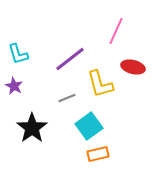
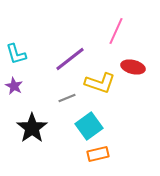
cyan L-shape: moved 2 px left
yellow L-shape: moved 1 px up; rotated 56 degrees counterclockwise
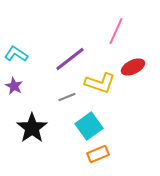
cyan L-shape: rotated 140 degrees clockwise
red ellipse: rotated 40 degrees counterclockwise
gray line: moved 1 px up
orange rectangle: rotated 10 degrees counterclockwise
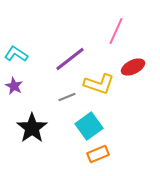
yellow L-shape: moved 1 px left, 1 px down
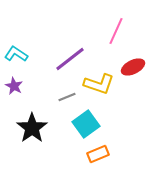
cyan square: moved 3 px left, 2 px up
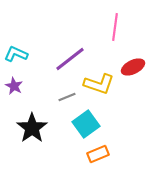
pink line: moved 1 px left, 4 px up; rotated 16 degrees counterclockwise
cyan L-shape: rotated 10 degrees counterclockwise
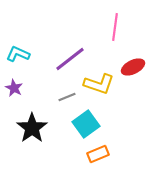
cyan L-shape: moved 2 px right
purple star: moved 2 px down
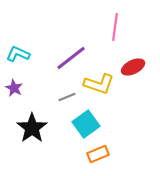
purple line: moved 1 px right, 1 px up
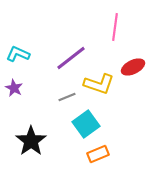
black star: moved 1 px left, 13 px down
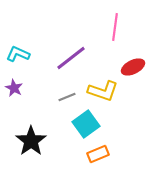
yellow L-shape: moved 4 px right, 7 px down
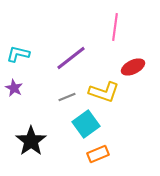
cyan L-shape: rotated 10 degrees counterclockwise
yellow L-shape: moved 1 px right, 1 px down
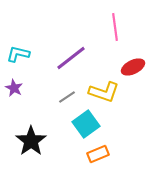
pink line: rotated 16 degrees counterclockwise
gray line: rotated 12 degrees counterclockwise
